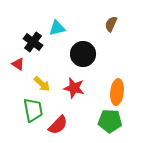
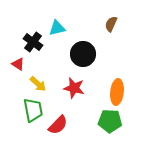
yellow arrow: moved 4 px left
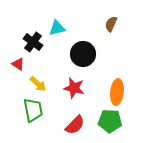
red semicircle: moved 17 px right
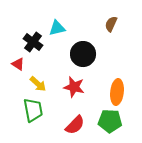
red star: moved 1 px up
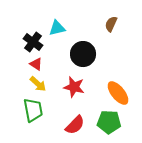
red triangle: moved 18 px right
orange ellipse: moved 1 px right, 1 px down; rotated 45 degrees counterclockwise
green pentagon: moved 1 px left, 1 px down
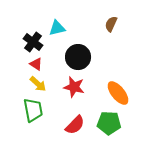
black circle: moved 5 px left, 3 px down
green pentagon: moved 1 px down
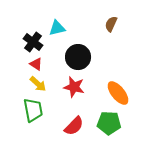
red semicircle: moved 1 px left, 1 px down
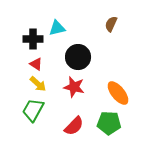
black cross: moved 3 px up; rotated 36 degrees counterclockwise
green trapezoid: rotated 140 degrees counterclockwise
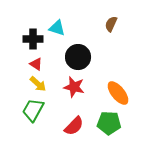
cyan triangle: rotated 30 degrees clockwise
